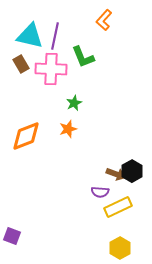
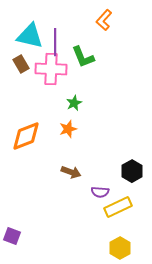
purple line: moved 6 px down; rotated 12 degrees counterclockwise
brown arrow: moved 45 px left, 2 px up
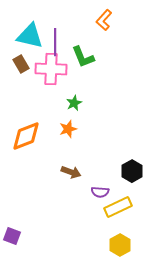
yellow hexagon: moved 3 px up
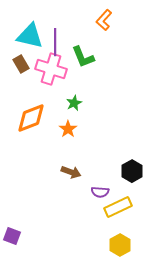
pink cross: rotated 16 degrees clockwise
orange star: rotated 18 degrees counterclockwise
orange diamond: moved 5 px right, 18 px up
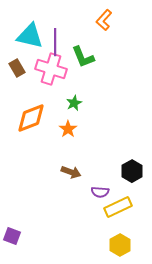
brown rectangle: moved 4 px left, 4 px down
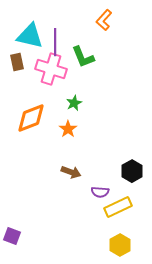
brown rectangle: moved 6 px up; rotated 18 degrees clockwise
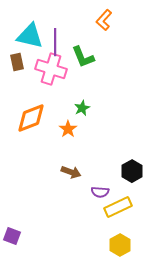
green star: moved 8 px right, 5 px down
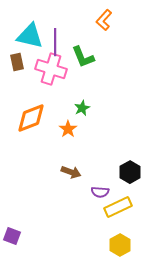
black hexagon: moved 2 px left, 1 px down
